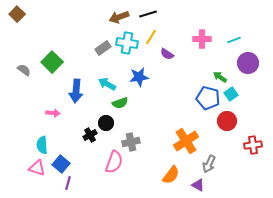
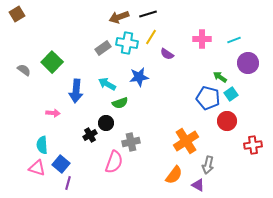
brown square: rotated 14 degrees clockwise
gray arrow: moved 1 px left, 1 px down; rotated 12 degrees counterclockwise
orange semicircle: moved 3 px right
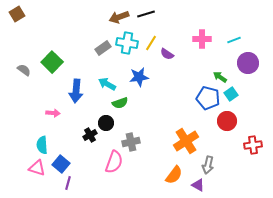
black line: moved 2 px left
yellow line: moved 6 px down
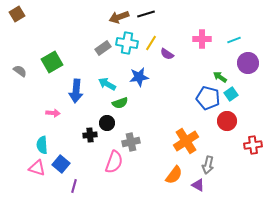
green square: rotated 15 degrees clockwise
gray semicircle: moved 4 px left, 1 px down
black circle: moved 1 px right
black cross: rotated 24 degrees clockwise
purple line: moved 6 px right, 3 px down
